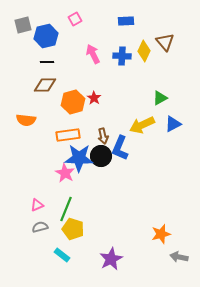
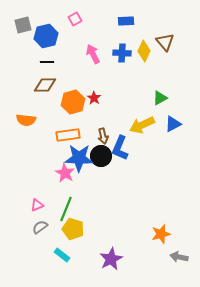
blue cross: moved 3 px up
gray semicircle: rotated 21 degrees counterclockwise
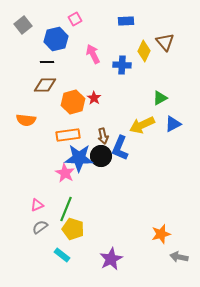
gray square: rotated 24 degrees counterclockwise
blue hexagon: moved 10 px right, 3 px down
blue cross: moved 12 px down
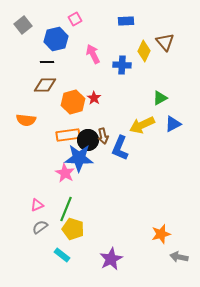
black circle: moved 13 px left, 16 px up
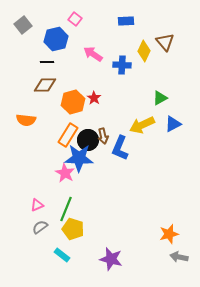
pink square: rotated 24 degrees counterclockwise
pink arrow: rotated 30 degrees counterclockwise
orange rectangle: rotated 50 degrees counterclockwise
orange star: moved 8 px right
purple star: rotated 30 degrees counterclockwise
